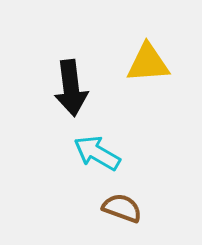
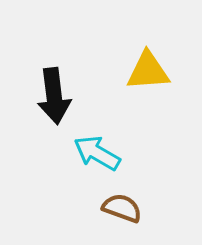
yellow triangle: moved 8 px down
black arrow: moved 17 px left, 8 px down
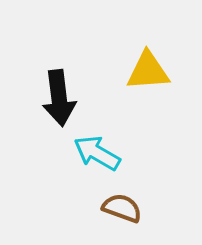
black arrow: moved 5 px right, 2 px down
